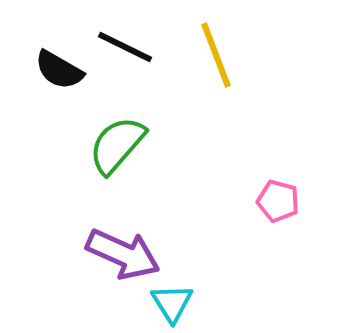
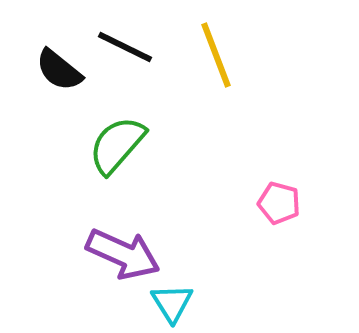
black semicircle: rotated 9 degrees clockwise
pink pentagon: moved 1 px right, 2 px down
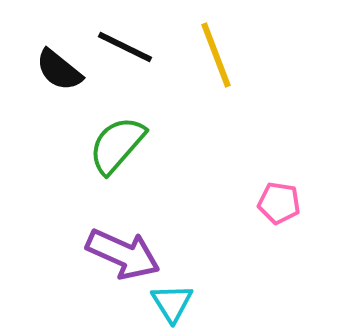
pink pentagon: rotated 6 degrees counterclockwise
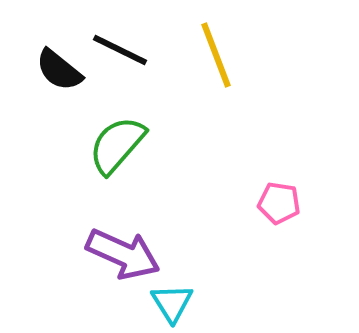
black line: moved 5 px left, 3 px down
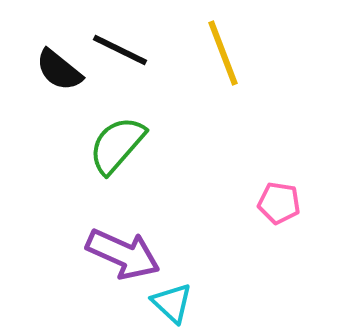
yellow line: moved 7 px right, 2 px up
cyan triangle: rotated 15 degrees counterclockwise
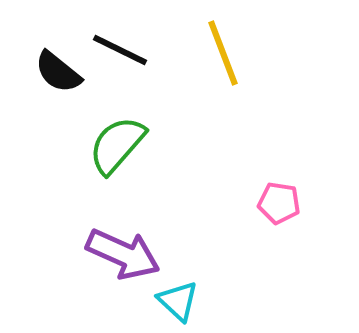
black semicircle: moved 1 px left, 2 px down
cyan triangle: moved 6 px right, 2 px up
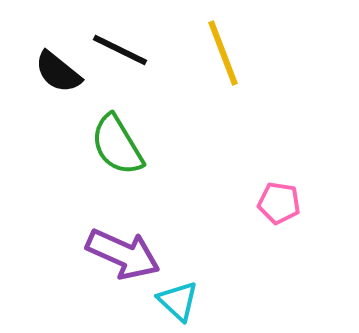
green semicircle: rotated 72 degrees counterclockwise
